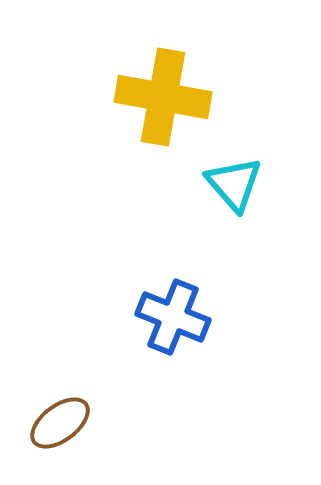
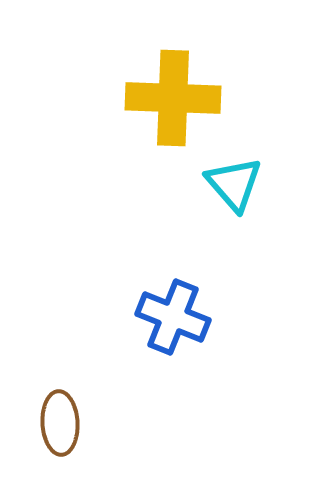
yellow cross: moved 10 px right, 1 px down; rotated 8 degrees counterclockwise
brown ellipse: rotated 56 degrees counterclockwise
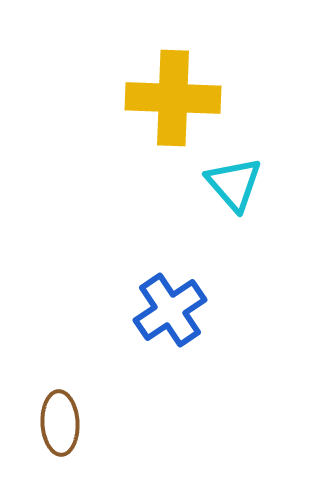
blue cross: moved 3 px left, 7 px up; rotated 34 degrees clockwise
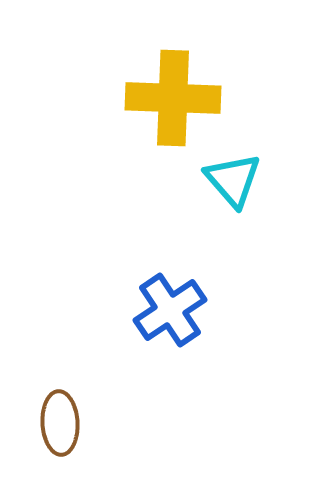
cyan triangle: moved 1 px left, 4 px up
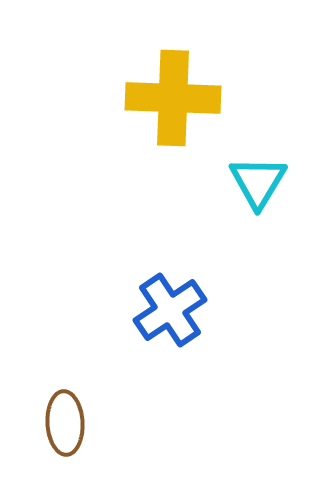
cyan triangle: moved 25 px right, 2 px down; rotated 12 degrees clockwise
brown ellipse: moved 5 px right
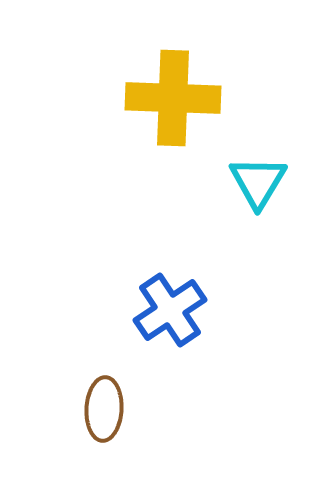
brown ellipse: moved 39 px right, 14 px up; rotated 6 degrees clockwise
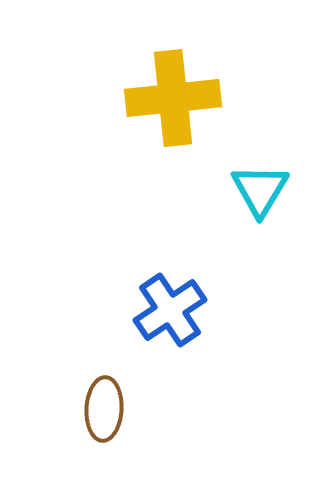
yellow cross: rotated 8 degrees counterclockwise
cyan triangle: moved 2 px right, 8 px down
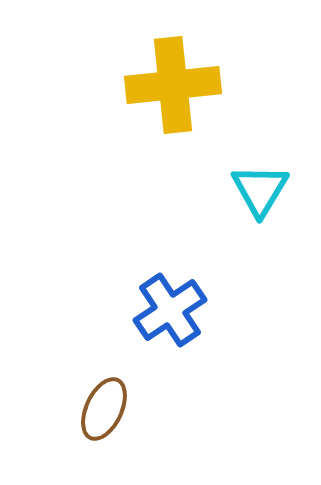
yellow cross: moved 13 px up
brown ellipse: rotated 22 degrees clockwise
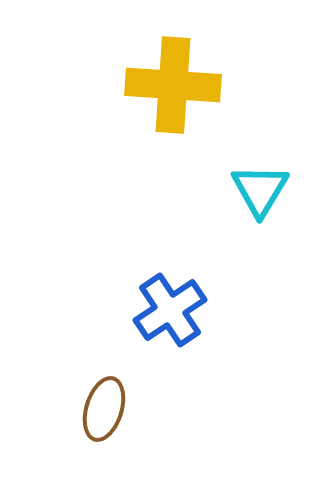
yellow cross: rotated 10 degrees clockwise
brown ellipse: rotated 8 degrees counterclockwise
